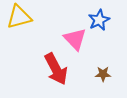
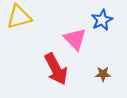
blue star: moved 3 px right
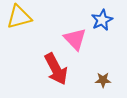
brown star: moved 6 px down
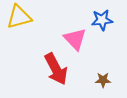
blue star: rotated 20 degrees clockwise
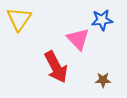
yellow triangle: moved 2 px down; rotated 40 degrees counterclockwise
pink triangle: moved 3 px right
red arrow: moved 2 px up
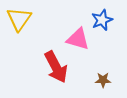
blue star: rotated 15 degrees counterclockwise
pink triangle: rotated 30 degrees counterclockwise
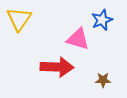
red arrow: moved 1 px right; rotated 60 degrees counterclockwise
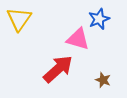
blue star: moved 3 px left, 1 px up
red arrow: moved 1 px right, 2 px down; rotated 44 degrees counterclockwise
brown star: rotated 21 degrees clockwise
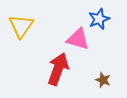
yellow triangle: moved 2 px right, 7 px down
red arrow: rotated 28 degrees counterclockwise
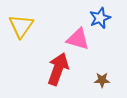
blue star: moved 1 px right, 1 px up
brown star: moved 1 px left; rotated 21 degrees counterclockwise
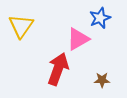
pink triangle: rotated 45 degrees counterclockwise
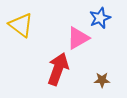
yellow triangle: moved 1 px up; rotated 28 degrees counterclockwise
pink triangle: moved 1 px up
